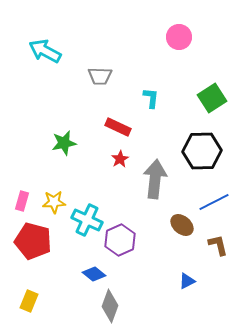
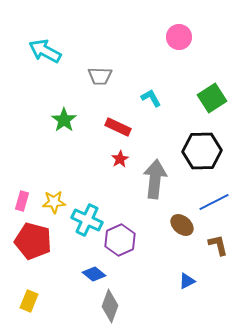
cyan L-shape: rotated 35 degrees counterclockwise
green star: moved 23 px up; rotated 25 degrees counterclockwise
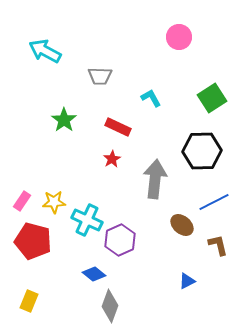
red star: moved 8 px left
pink rectangle: rotated 18 degrees clockwise
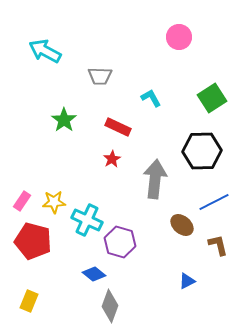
purple hexagon: moved 2 px down; rotated 20 degrees counterclockwise
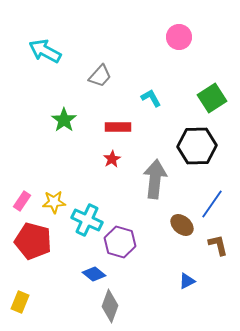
gray trapezoid: rotated 50 degrees counterclockwise
red rectangle: rotated 25 degrees counterclockwise
black hexagon: moved 5 px left, 5 px up
blue line: moved 2 px left, 2 px down; rotated 28 degrees counterclockwise
yellow rectangle: moved 9 px left, 1 px down
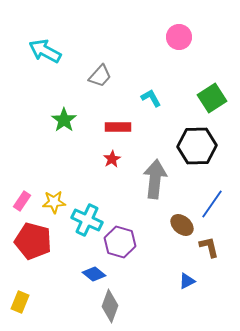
brown L-shape: moved 9 px left, 2 px down
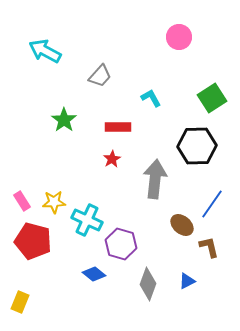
pink rectangle: rotated 66 degrees counterclockwise
purple hexagon: moved 1 px right, 2 px down
gray diamond: moved 38 px right, 22 px up
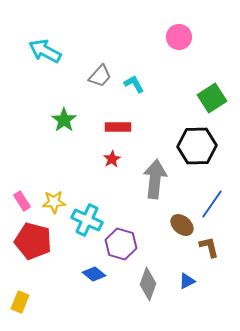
cyan L-shape: moved 17 px left, 14 px up
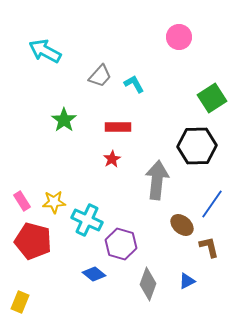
gray arrow: moved 2 px right, 1 px down
